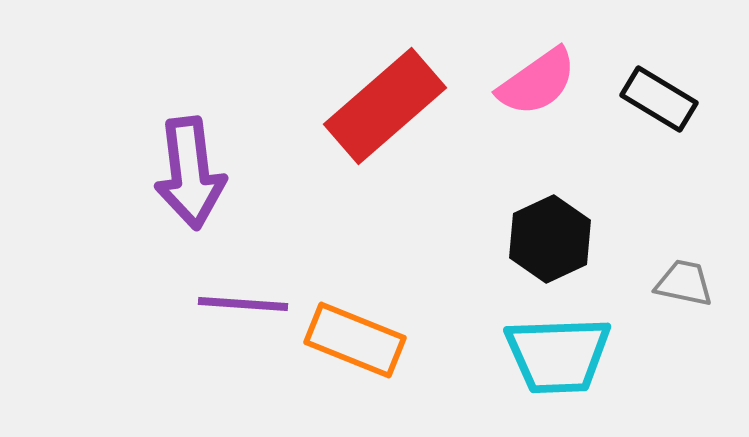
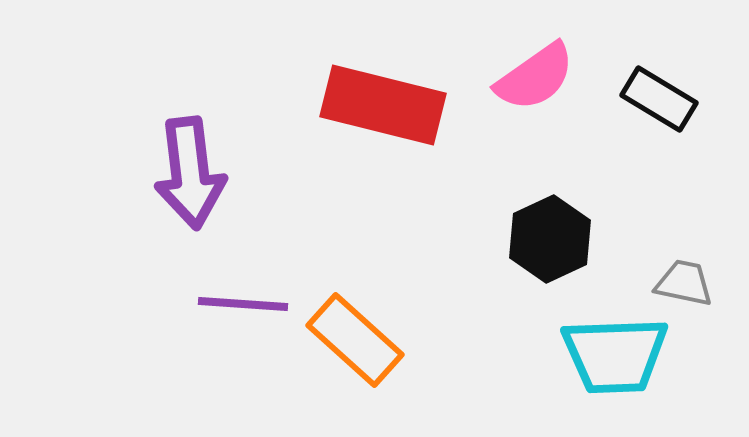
pink semicircle: moved 2 px left, 5 px up
red rectangle: moved 2 px left, 1 px up; rotated 55 degrees clockwise
orange rectangle: rotated 20 degrees clockwise
cyan trapezoid: moved 57 px right
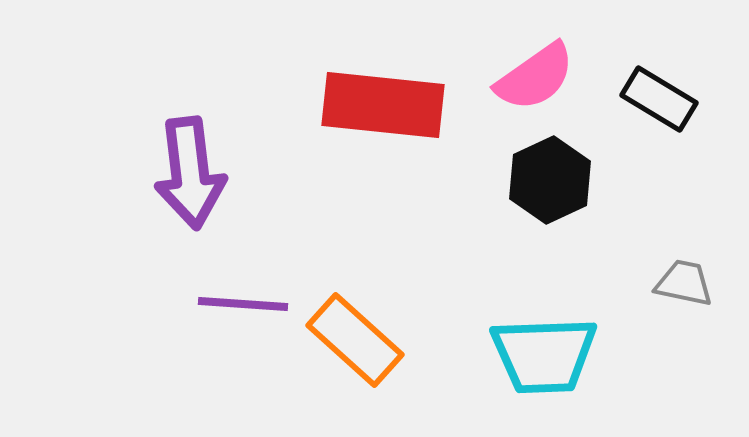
red rectangle: rotated 8 degrees counterclockwise
black hexagon: moved 59 px up
cyan trapezoid: moved 71 px left
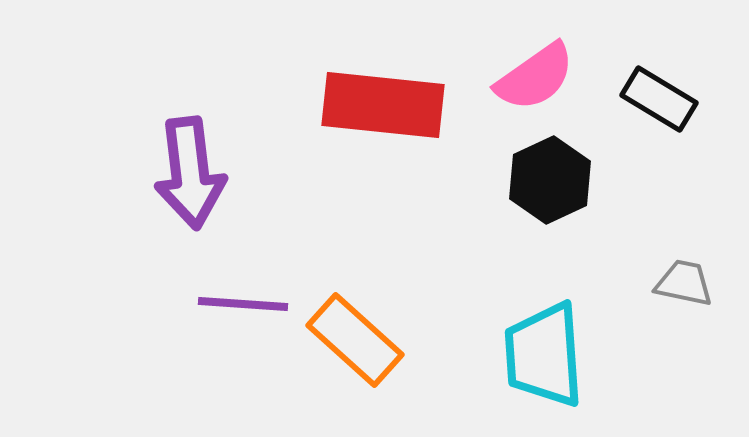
cyan trapezoid: rotated 88 degrees clockwise
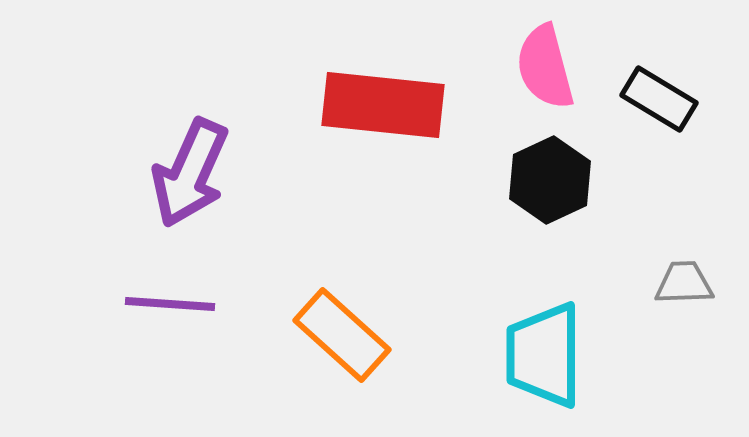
pink semicircle: moved 10 px right, 10 px up; rotated 110 degrees clockwise
purple arrow: rotated 31 degrees clockwise
gray trapezoid: rotated 14 degrees counterclockwise
purple line: moved 73 px left
orange rectangle: moved 13 px left, 5 px up
cyan trapezoid: rotated 4 degrees clockwise
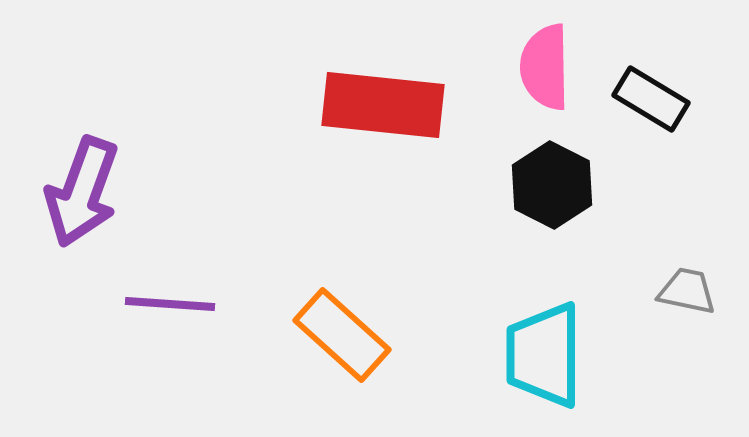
pink semicircle: rotated 14 degrees clockwise
black rectangle: moved 8 px left
purple arrow: moved 108 px left, 19 px down; rotated 4 degrees counterclockwise
black hexagon: moved 2 px right, 5 px down; rotated 8 degrees counterclockwise
gray trapezoid: moved 3 px right, 8 px down; rotated 14 degrees clockwise
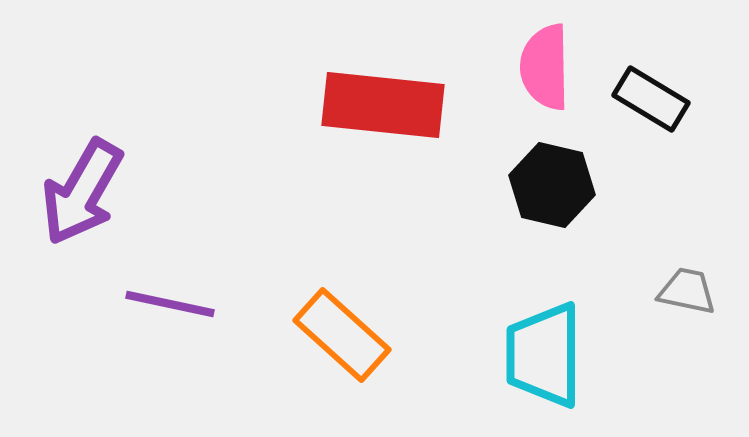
black hexagon: rotated 14 degrees counterclockwise
purple arrow: rotated 10 degrees clockwise
purple line: rotated 8 degrees clockwise
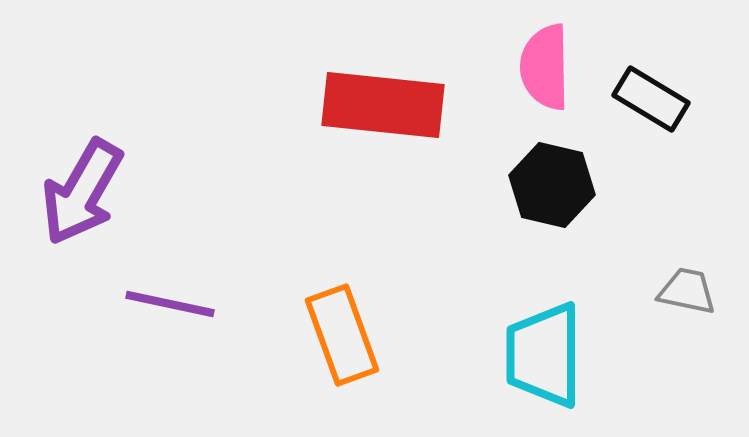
orange rectangle: rotated 28 degrees clockwise
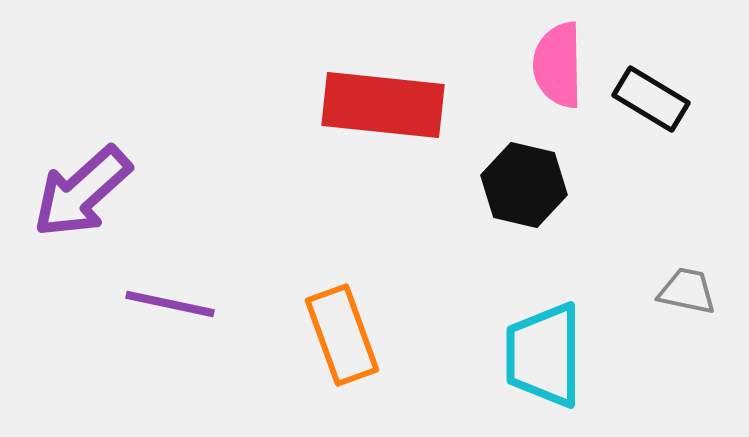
pink semicircle: moved 13 px right, 2 px up
black hexagon: moved 28 px left
purple arrow: rotated 18 degrees clockwise
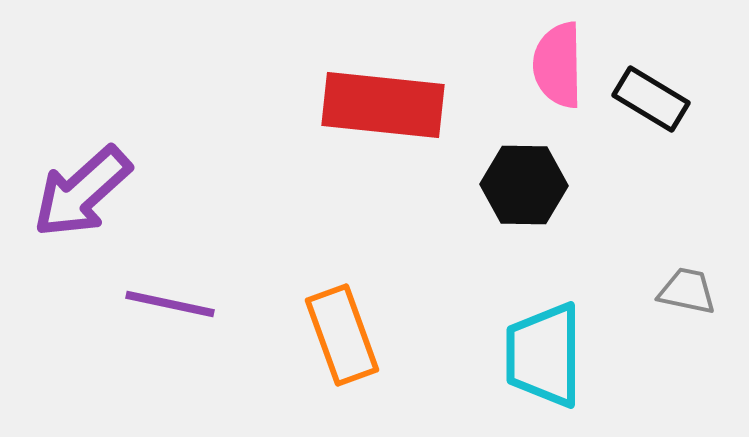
black hexagon: rotated 12 degrees counterclockwise
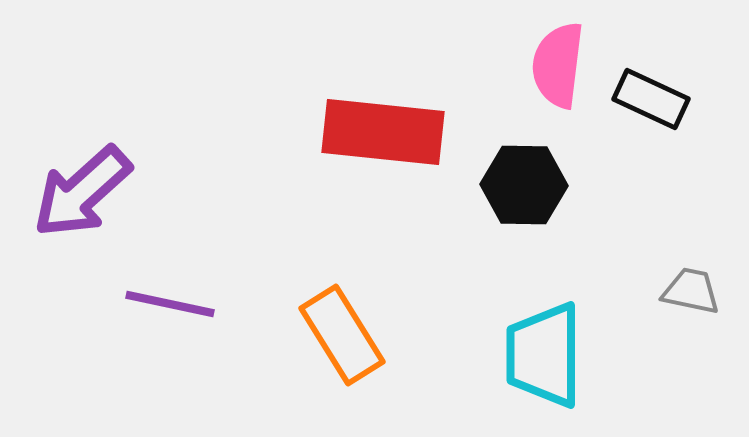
pink semicircle: rotated 8 degrees clockwise
black rectangle: rotated 6 degrees counterclockwise
red rectangle: moved 27 px down
gray trapezoid: moved 4 px right
orange rectangle: rotated 12 degrees counterclockwise
